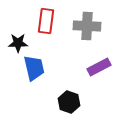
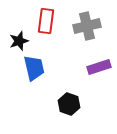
gray cross: rotated 16 degrees counterclockwise
black star: moved 1 px right, 2 px up; rotated 18 degrees counterclockwise
purple rectangle: rotated 10 degrees clockwise
black hexagon: moved 2 px down
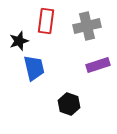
purple rectangle: moved 1 px left, 2 px up
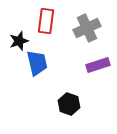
gray cross: moved 2 px down; rotated 12 degrees counterclockwise
blue trapezoid: moved 3 px right, 5 px up
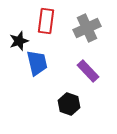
purple rectangle: moved 10 px left, 6 px down; rotated 65 degrees clockwise
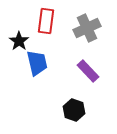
black star: rotated 18 degrees counterclockwise
black hexagon: moved 5 px right, 6 px down
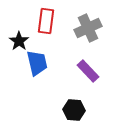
gray cross: moved 1 px right
black hexagon: rotated 15 degrees counterclockwise
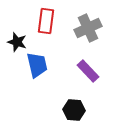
black star: moved 2 px left, 1 px down; rotated 18 degrees counterclockwise
blue trapezoid: moved 2 px down
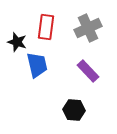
red rectangle: moved 6 px down
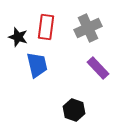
black star: moved 1 px right, 5 px up
purple rectangle: moved 10 px right, 3 px up
black hexagon: rotated 15 degrees clockwise
